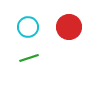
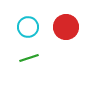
red circle: moved 3 px left
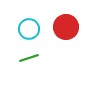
cyan circle: moved 1 px right, 2 px down
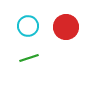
cyan circle: moved 1 px left, 3 px up
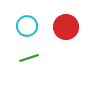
cyan circle: moved 1 px left
